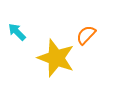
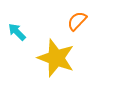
orange semicircle: moved 9 px left, 14 px up
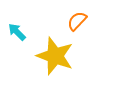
yellow star: moved 1 px left, 2 px up
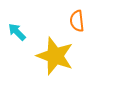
orange semicircle: rotated 50 degrees counterclockwise
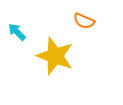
orange semicircle: moved 7 px right; rotated 60 degrees counterclockwise
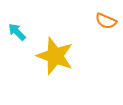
orange semicircle: moved 22 px right
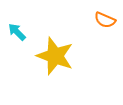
orange semicircle: moved 1 px left, 1 px up
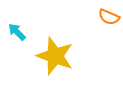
orange semicircle: moved 4 px right, 3 px up
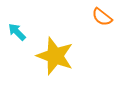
orange semicircle: moved 7 px left; rotated 15 degrees clockwise
